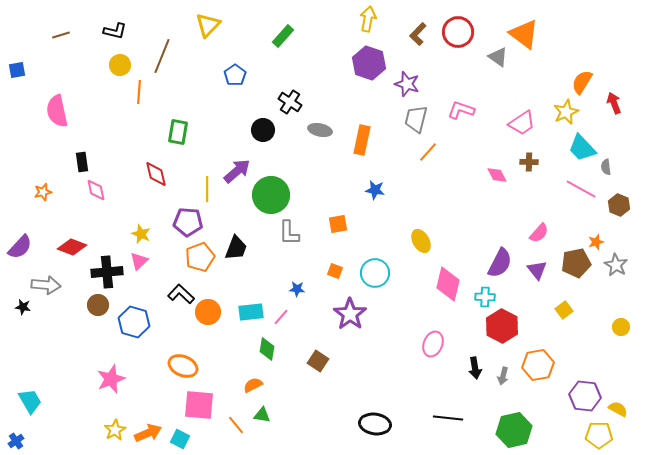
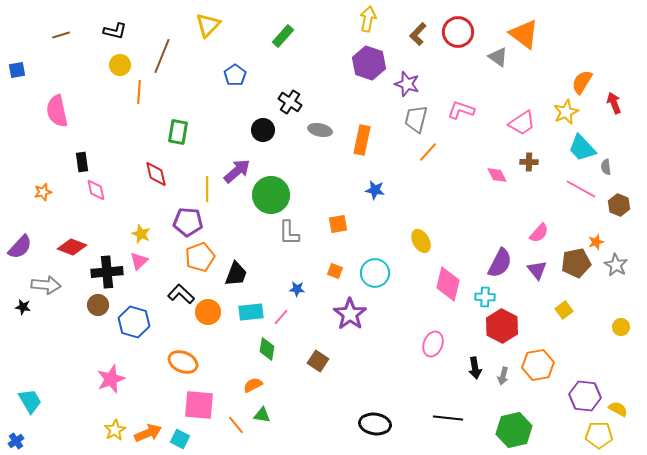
black trapezoid at (236, 248): moved 26 px down
orange ellipse at (183, 366): moved 4 px up
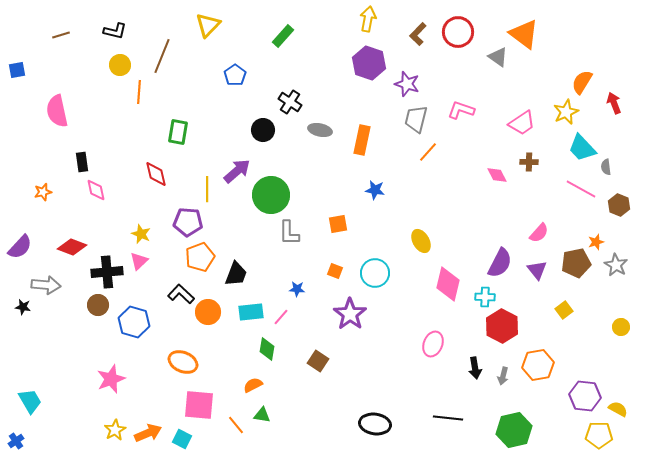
cyan square at (180, 439): moved 2 px right
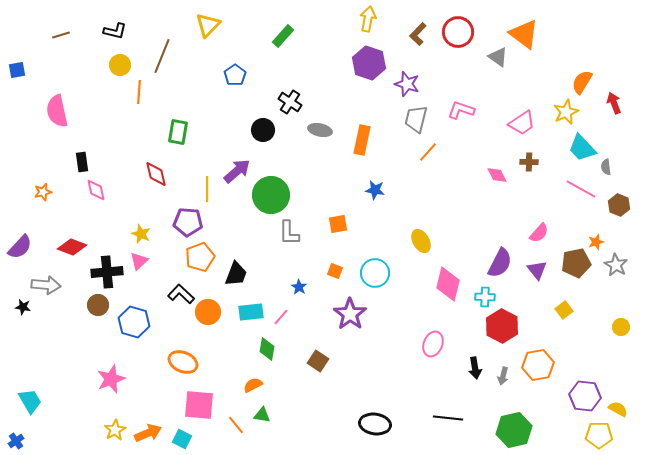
blue star at (297, 289): moved 2 px right, 2 px up; rotated 28 degrees clockwise
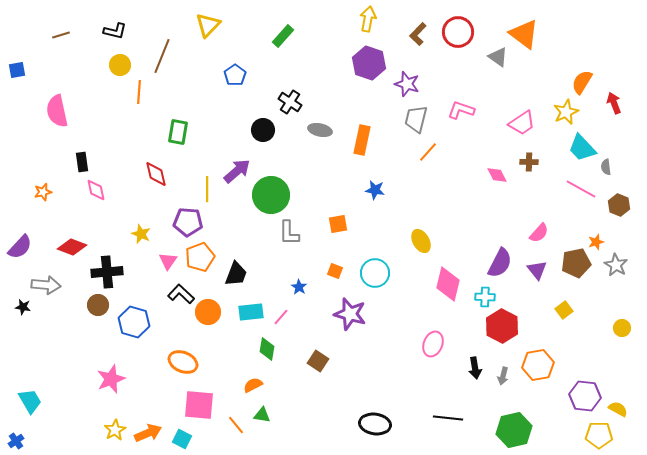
pink triangle at (139, 261): moved 29 px right; rotated 12 degrees counterclockwise
purple star at (350, 314): rotated 20 degrees counterclockwise
yellow circle at (621, 327): moved 1 px right, 1 px down
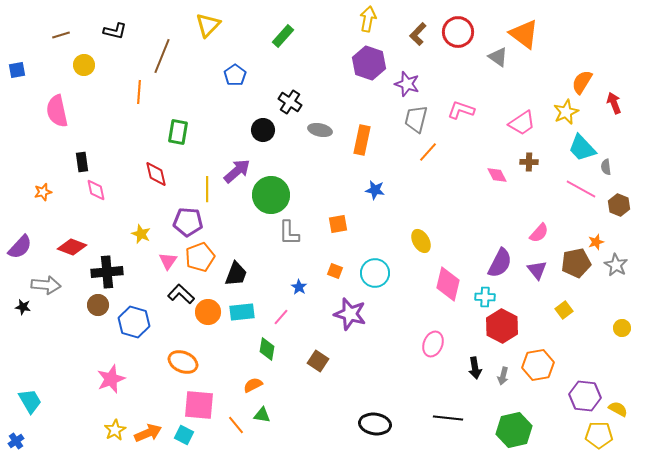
yellow circle at (120, 65): moved 36 px left
cyan rectangle at (251, 312): moved 9 px left
cyan square at (182, 439): moved 2 px right, 4 px up
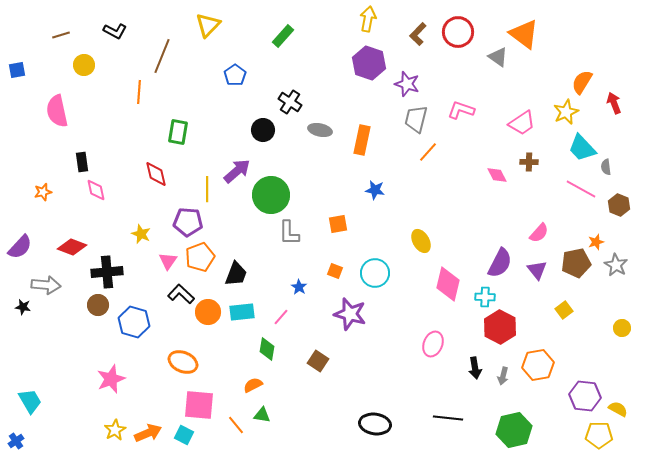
black L-shape at (115, 31): rotated 15 degrees clockwise
red hexagon at (502, 326): moved 2 px left, 1 px down
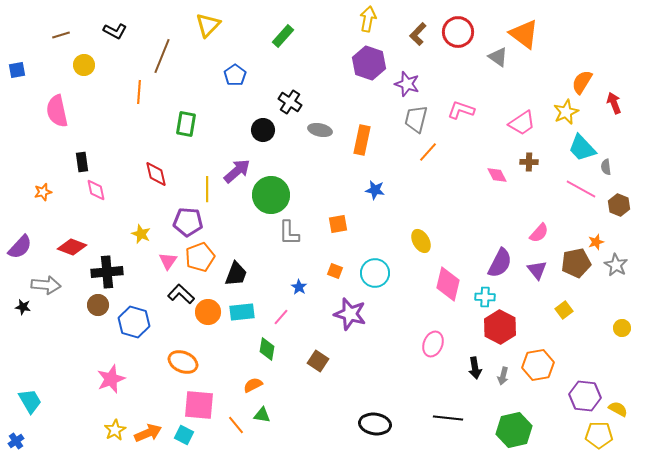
green rectangle at (178, 132): moved 8 px right, 8 px up
